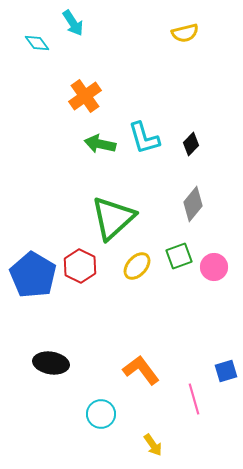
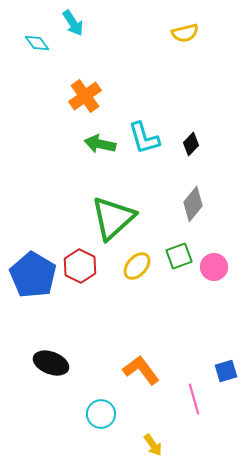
black ellipse: rotated 12 degrees clockwise
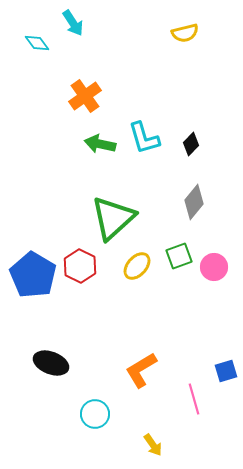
gray diamond: moved 1 px right, 2 px up
orange L-shape: rotated 84 degrees counterclockwise
cyan circle: moved 6 px left
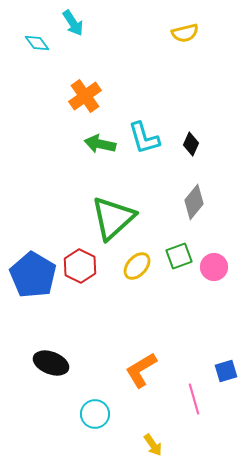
black diamond: rotated 20 degrees counterclockwise
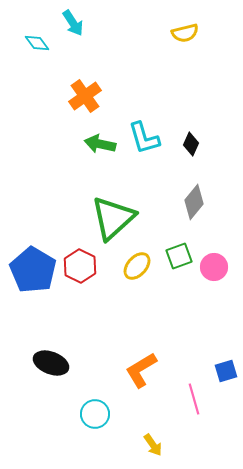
blue pentagon: moved 5 px up
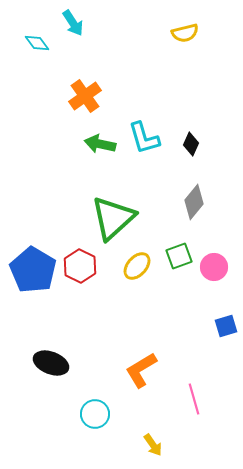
blue square: moved 45 px up
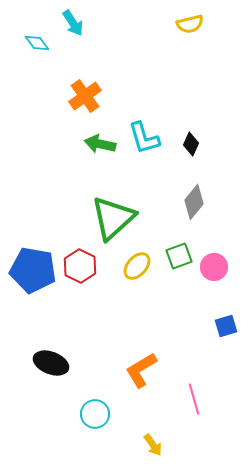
yellow semicircle: moved 5 px right, 9 px up
blue pentagon: rotated 21 degrees counterclockwise
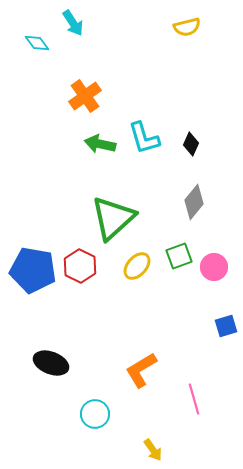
yellow semicircle: moved 3 px left, 3 px down
yellow arrow: moved 5 px down
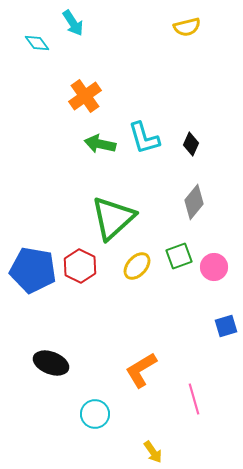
yellow arrow: moved 2 px down
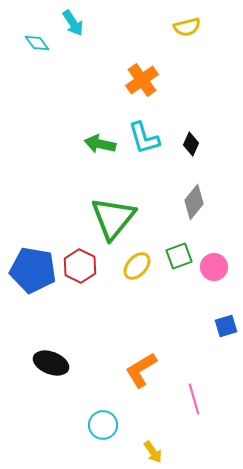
orange cross: moved 57 px right, 16 px up
green triangle: rotated 9 degrees counterclockwise
cyan circle: moved 8 px right, 11 px down
